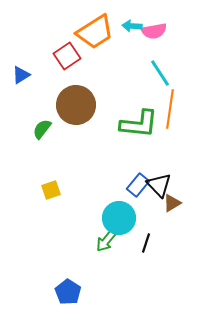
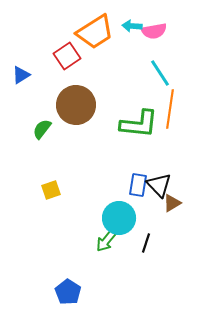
blue rectangle: rotated 30 degrees counterclockwise
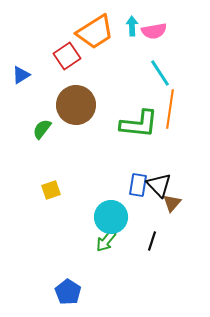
cyan arrow: rotated 84 degrees clockwise
brown triangle: rotated 18 degrees counterclockwise
cyan circle: moved 8 px left, 1 px up
black line: moved 6 px right, 2 px up
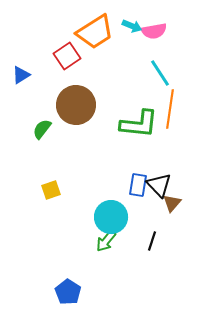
cyan arrow: rotated 114 degrees clockwise
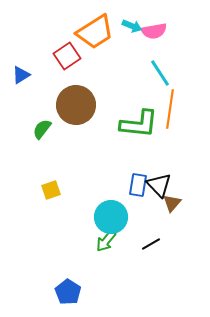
black line: moved 1 px left, 3 px down; rotated 42 degrees clockwise
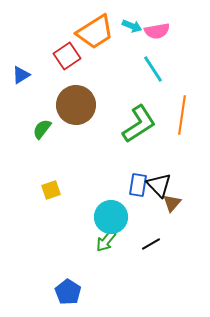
pink semicircle: moved 3 px right
cyan line: moved 7 px left, 4 px up
orange line: moved 12 px right, 6 px down
green L-shape: rotated 39 degrees counterclockwise
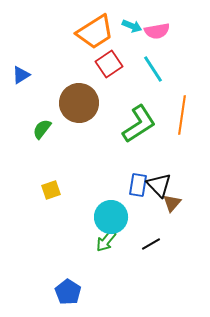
red square: moved 42 px right, 8 px down
brown circle: moved 3 px right, 2 px up
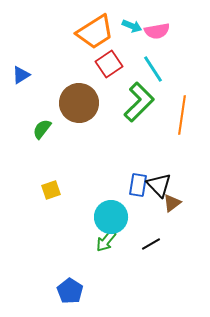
green L-shape: moved 22 px up; rotated 12 degrees counterclockwise
brown triangle: rotated 12 degrees clockwise
blue pentagon: moved 2 px right, 1 px up
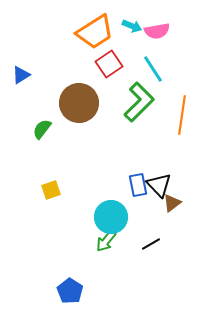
blue rectangle: rotated 20 degrees counterclockwise
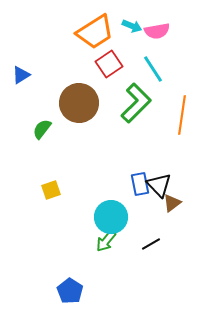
green L-shape: moved 3 px left, 1 px down
blue rectangle: moved 2 px right, 1 px up
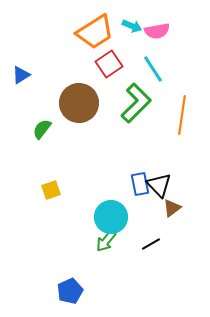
brown triangle: moved 5 px down
blue pentagon: rotated 15 degrees clockwise
